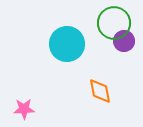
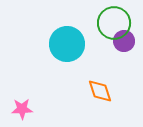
orange diamond: rotated 8 degrees counterclockwise
pink star: moved 2 px left
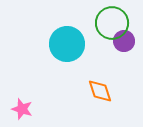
green circle: moved 2 px left
pink star: rotated 20 degrees clockwise
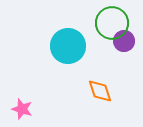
cyan circle: moved 1 px right, 2 px down
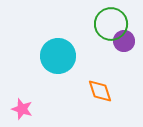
green circle: moved 1 px left, 1 px down
cyan circle: moved 10 px left, 10 px down
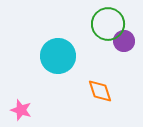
green circle: moved 3 px left
pink star: moved 1 px left, 1 px down
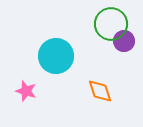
green circle: moved 3 px right
cyan circle: moved 2 px left
pink star: moved 5 px right, 19 px up
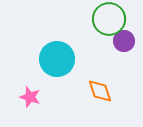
green circle: moved 2 px left, 5 px up
cyan circle: moved 1 px right, 3 px down
pink star: moved 4 px right, 6 px down
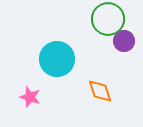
green circle: moved 1 px left
